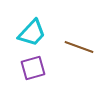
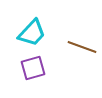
brown line: moved 3 px right
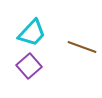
purple square: moved 4 px left, 2 px up; rotated 25 degrees counterclockwise
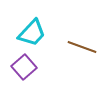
purple square: moved 5 px left, 1 px down
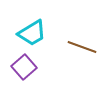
cyan trapezoid: rotated 16 degrees clockwise
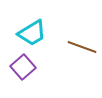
purple square: moved 1 px left
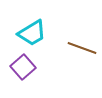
brown line: moved 1 px down
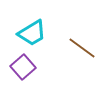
brown line: rotated 16 degrees clockwise
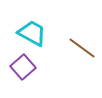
cyan trapezoid: rotated 120 degrees counterclockwise
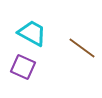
purple square: rotated 25 degrees counterclockwise
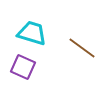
cyan trapezoid: rotated 12 degrees counterclockwise
